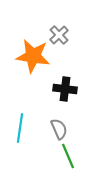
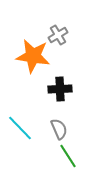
gray cross: moved 1 px left; rotated 12 degrees clockwise
black cross: moved 5 px left; rotated 10 degrees counterclockwise
cyan line: rotated 52 degrees counterclockwise
green line: rotated 10 degrees counterclockwise
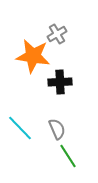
gray cross: moved 1 px left, 1 px up
black cross: moved 7 px up
gray semicircle: moved 2 px left
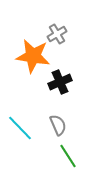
black cross: rotated 20 degrees counterclockwise
gray semicircle: moved 1 px right, 4 px up
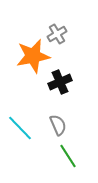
orange star: rotated 20 degrees counterclockwise
